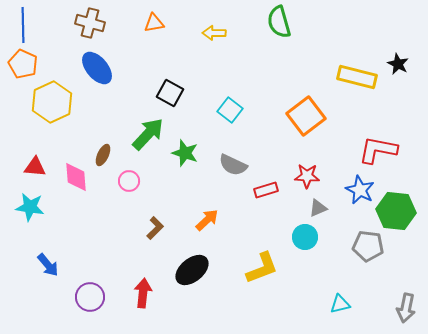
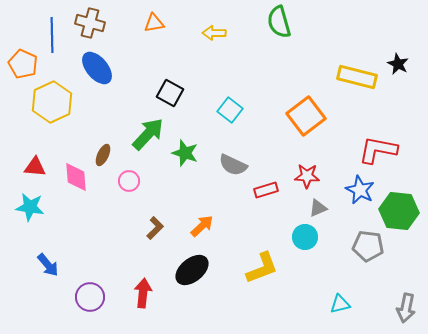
blue line: moved 29 px right, 10 px down
green hexagon: moved 3 px right
orange arrow: moved 5 px left, 6 px down
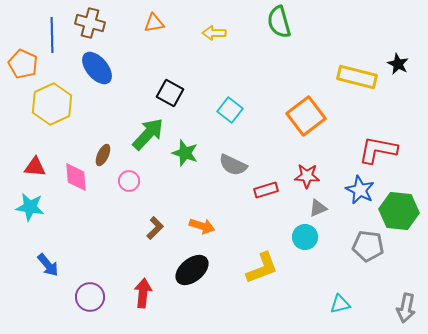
yellow hexagon: moved 2 px down
orange arrow: rotated 60 degrees clockwise
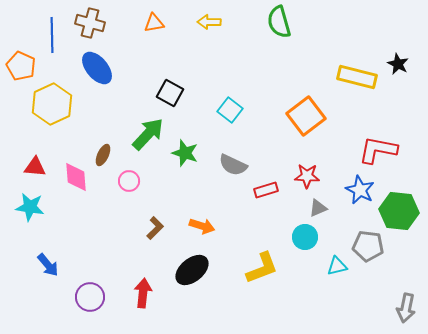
yellow arrow: moved 5 px left, 11 px up
orange pentagon: moved 2 px left, 2 px down
cyan triangle: moved 3 px left, 38 px up
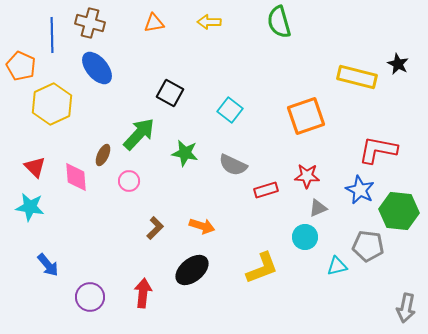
orange square: rotated 18 degrees clockwise
green arrow: moved 9 px left
green star: rotated 8 degrees counterclockwise
red triangle: rotated 40 degrees clockwise
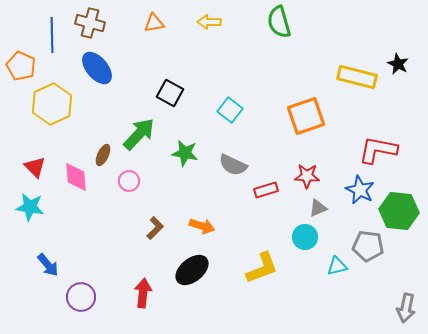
purple circle: moved 9 px left
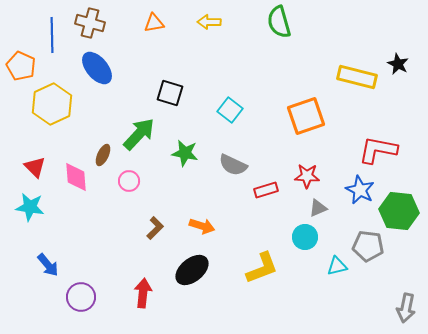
black square: rotated 12 degrees counterclockwise
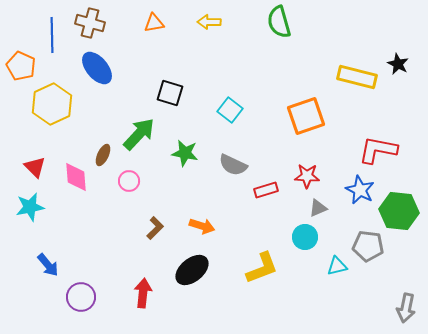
cyan star: rotated 20 degrees counterclockwise
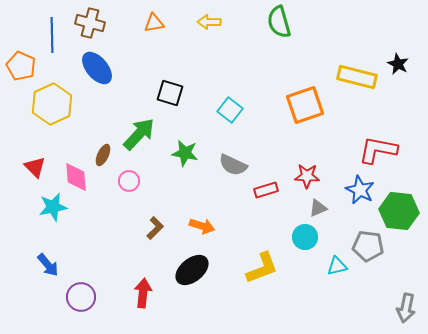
orange square: moved 1 px left, 11 px up
cyan star: moved 23 px right
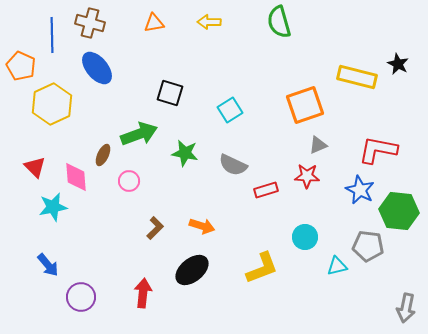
cyan square: rotated 20 degrees clockwise
green arrow: rotated 27 degrees clockwise
gray triangle: moved 63 px up
